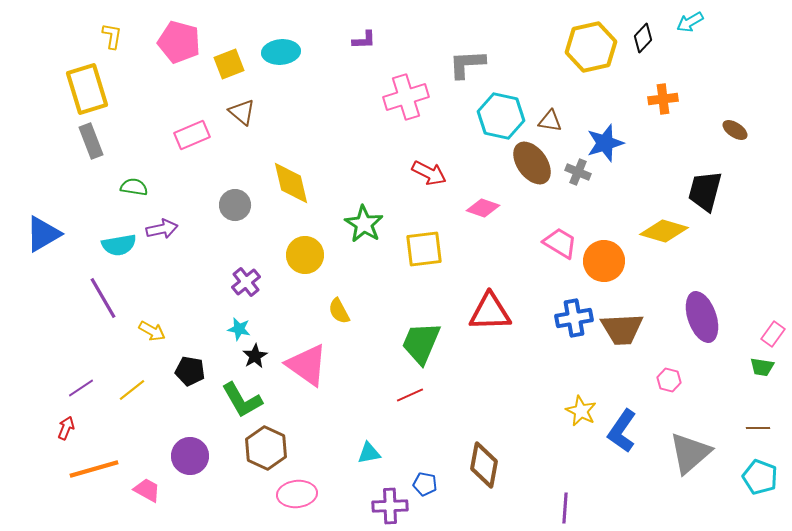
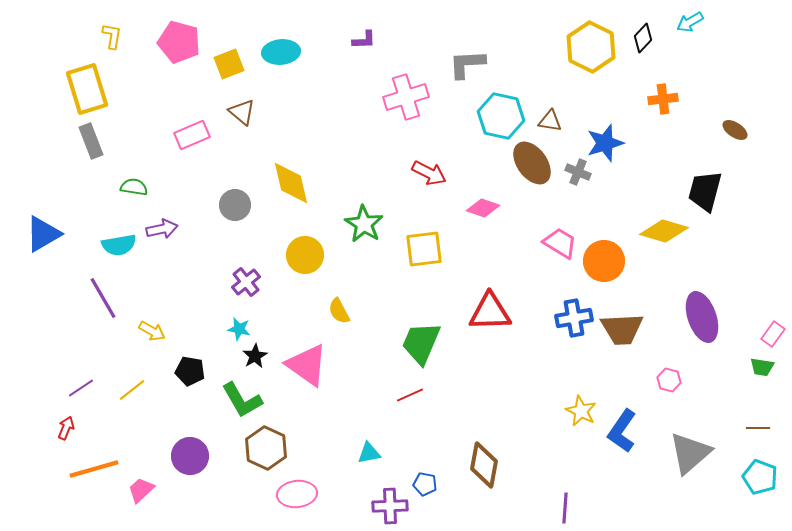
yellow hexagon at (591, 47): rotated 21 degrees counterclockwise
pink trapezoid at (147, 490): moved 6 px left; rotated 72 degrees counterclockwise
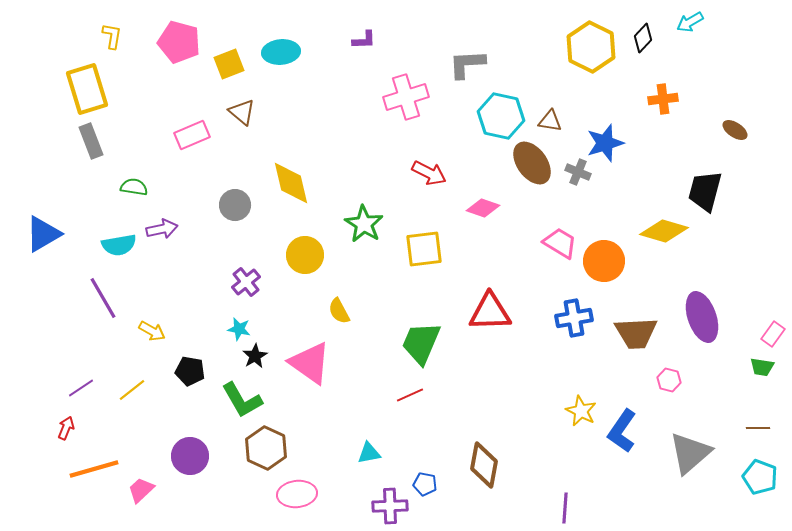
brown trapezoid at (622, 329): moved 14 px right, 4 px down
pink triangle at (307, 365): moved 3 px right, 2 px up
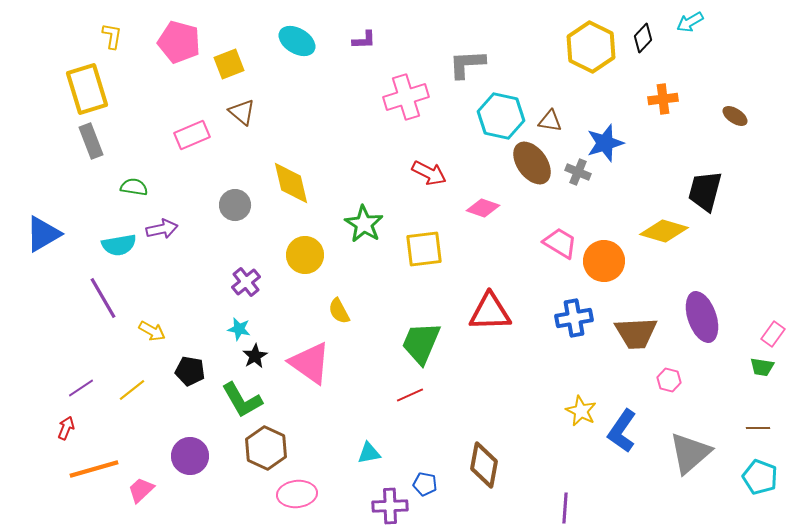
cyan ellipse at (281, 52): moved 16 px right, 11 px up; rotated 36 degrees clockwise
brown ellipse at (735, 130): moved 14 px up
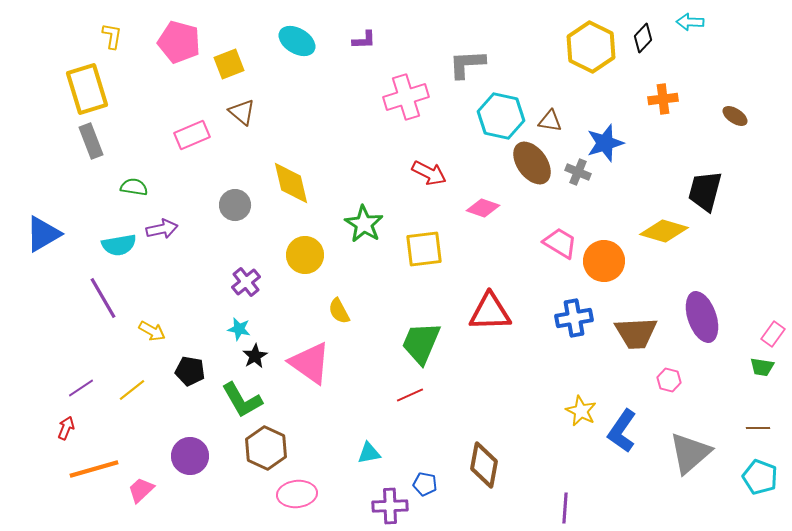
cyan arrow at (690, 22): rotated 32 degrees clockwise
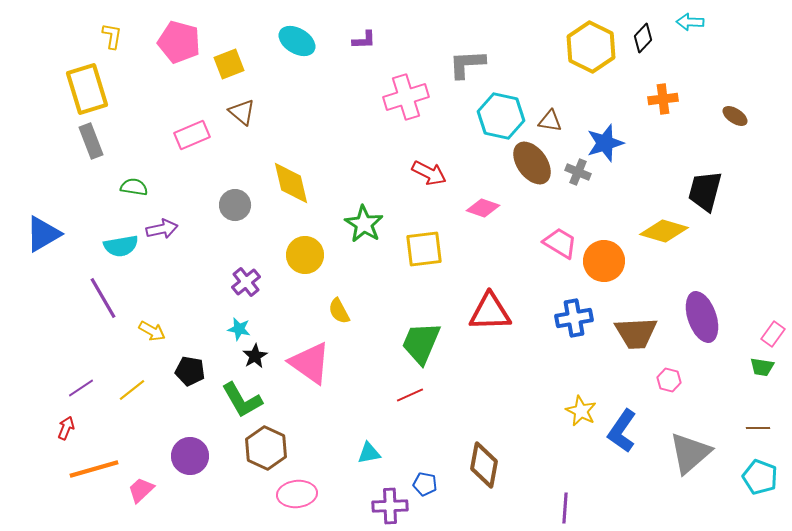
cyan semicircle at (119, 245): moved 2 px right, 1 px down
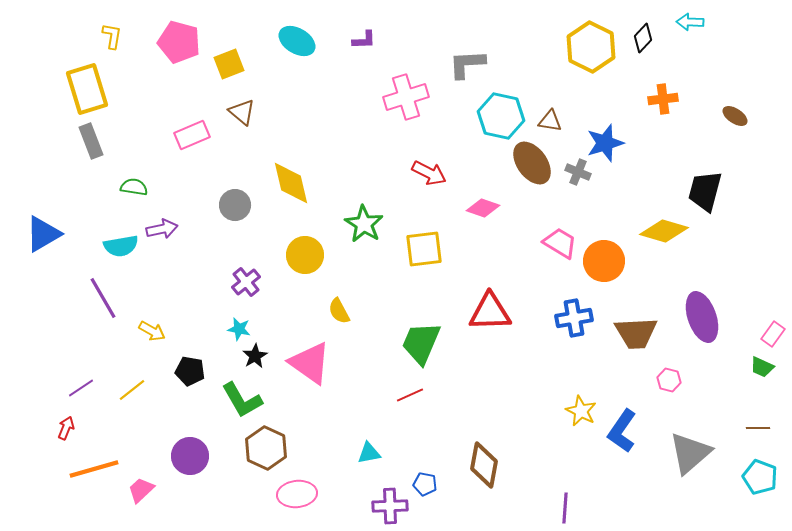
green trapezoid at (762, 367): rotated 15 degrees clockwise
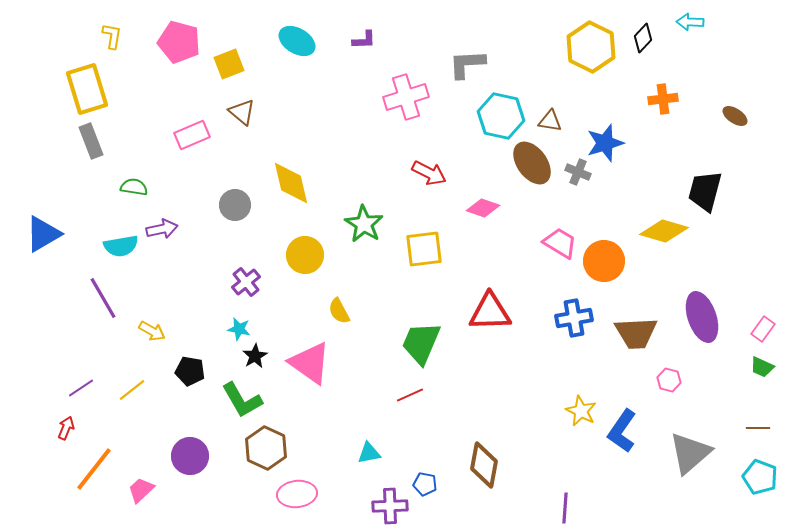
pink rectangle at (773, 334): moved 10 px left, 5 px up
orange line at (94, 469): rotated 36 degrees counterclockwise
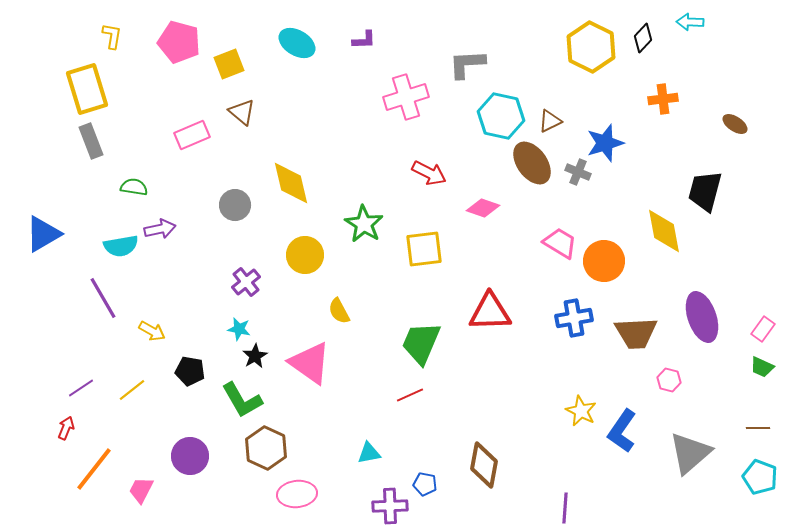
cyan ellipse at (297, 41): moved 2 px down
brown ellipse at (735, 116): moved 8 px down
brown triangle at (550, 121): rotated 35 degrees counterclockwise
purple arrow at (162, 229): moved 2 px left
yellow diamond at (664, 231): rotated 63 degrees clockwise
pink trapezoid at (141, 490): rotated 20 degrees counterclockwise
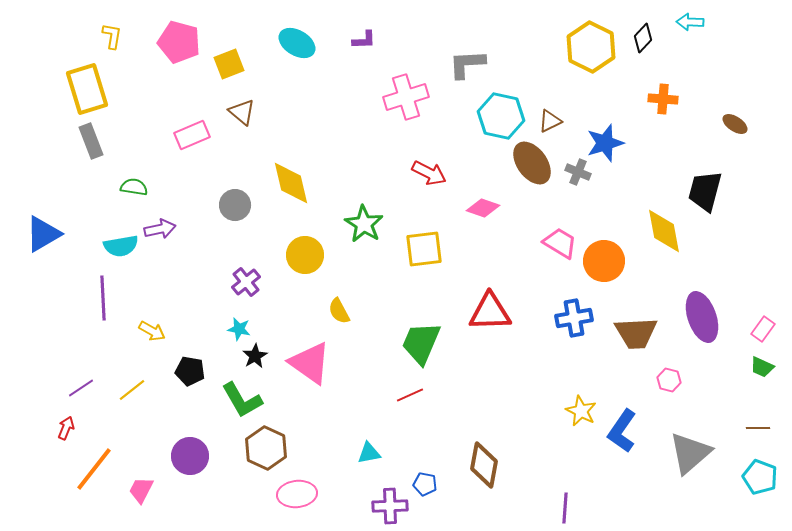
orange cross at (663, 99): rotated 12 degrees clockwise
purple line at (103, 298): rotated 27 degrees clockwise
